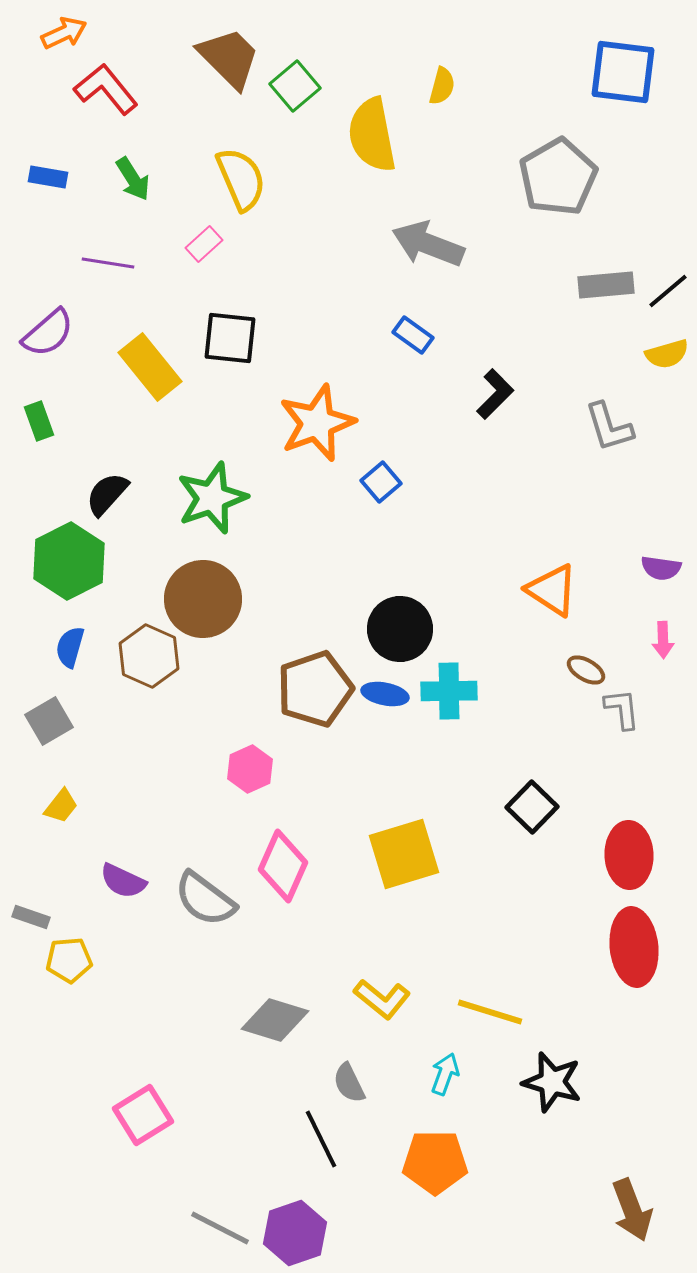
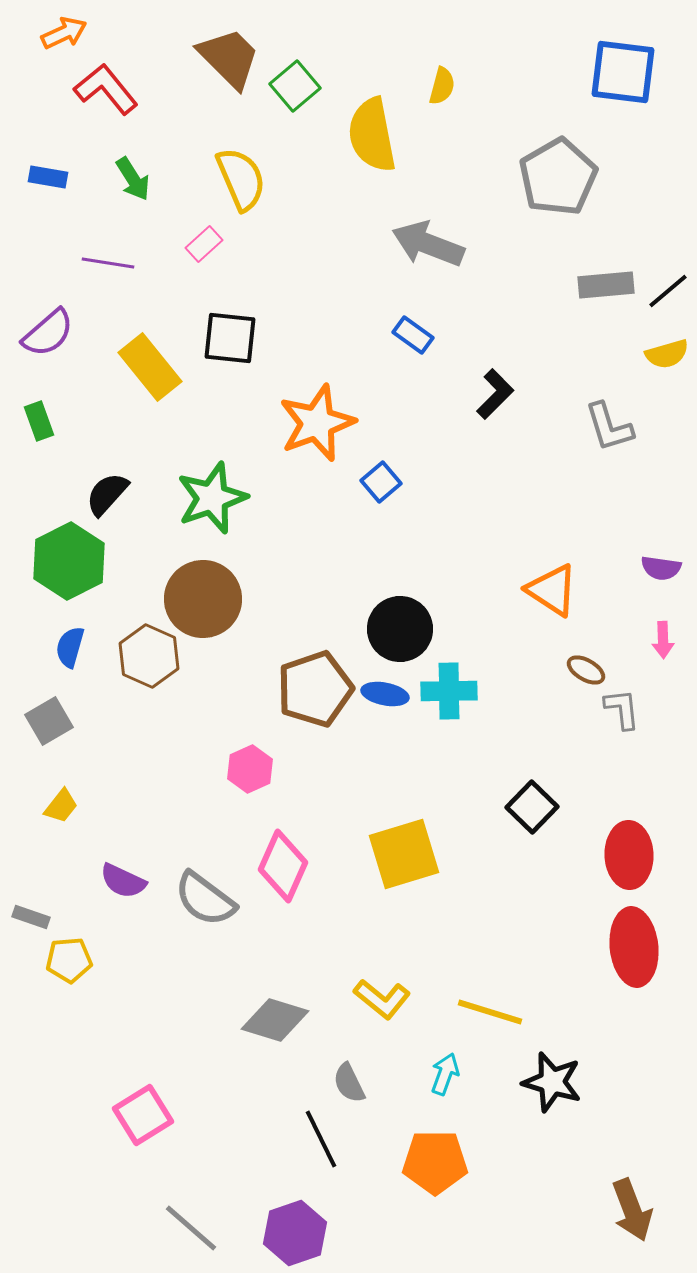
gray line at (220, 1228): moved 29 px left; rotated 14 degrees clockwise
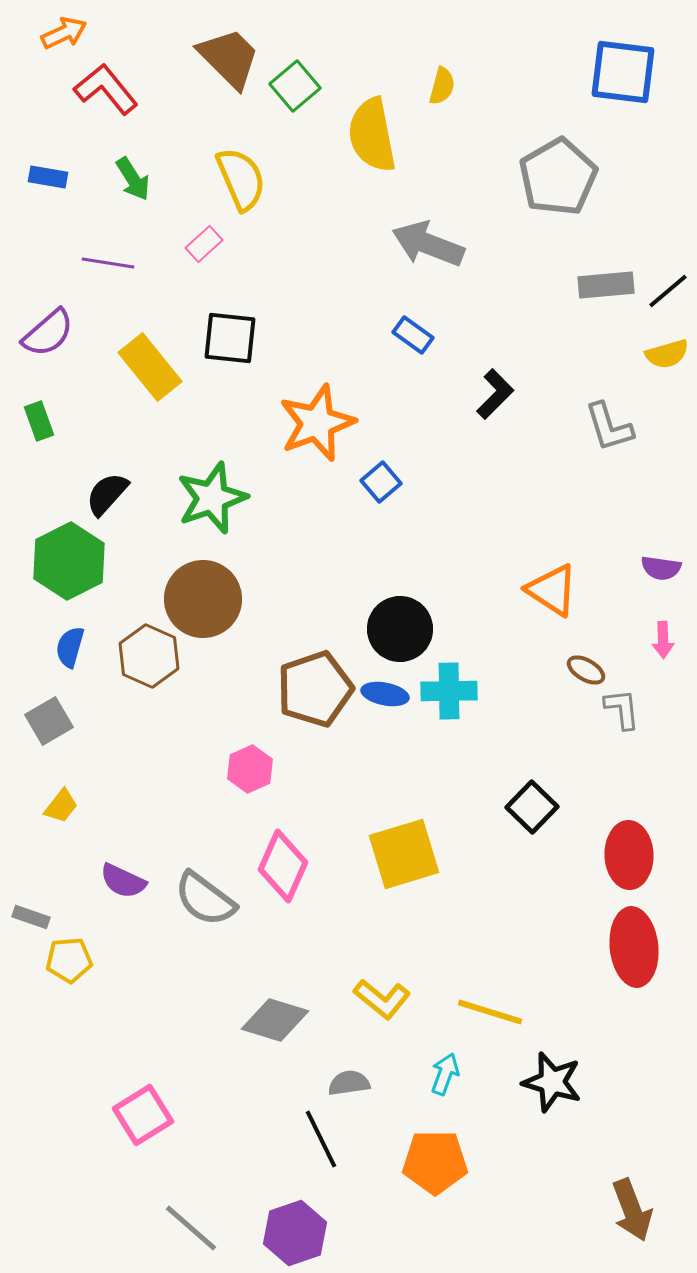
gray semicircle at (349, 1083): rotated 108 degrees clockwise
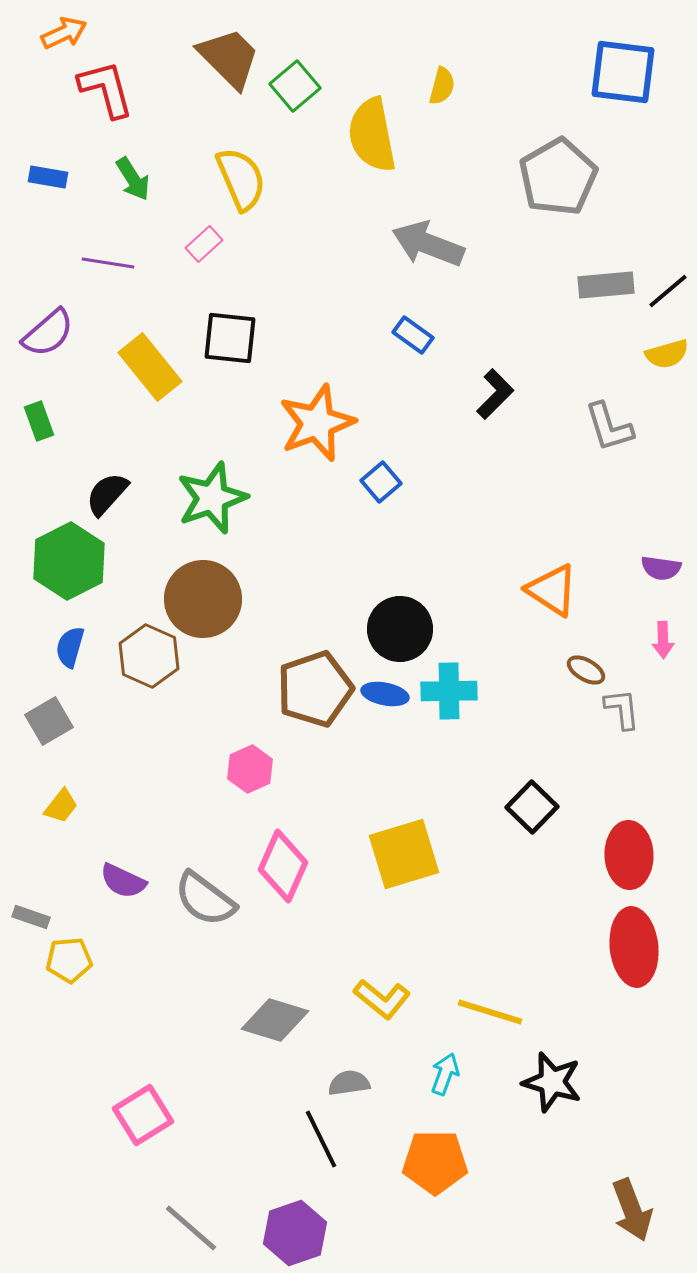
red L-shape at (106, 89): rotated 24 degrees clockwise
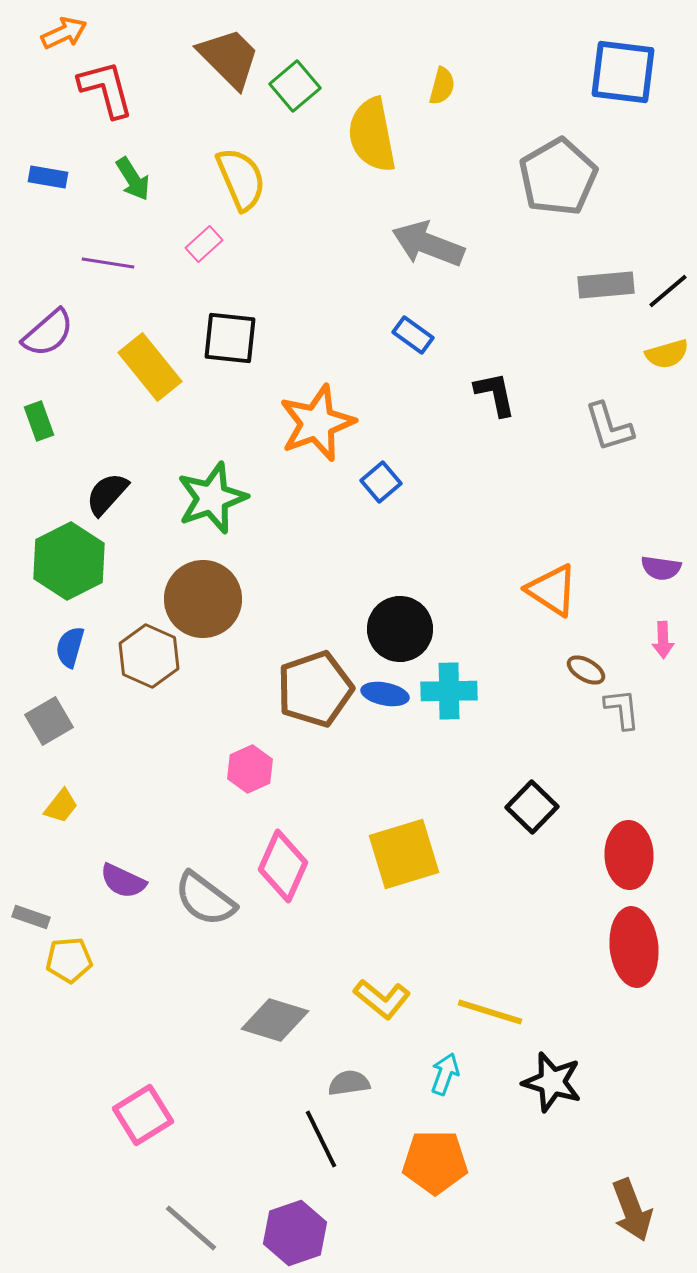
black L-shape at (495, 394): rotated 57 degrees counterclockwise
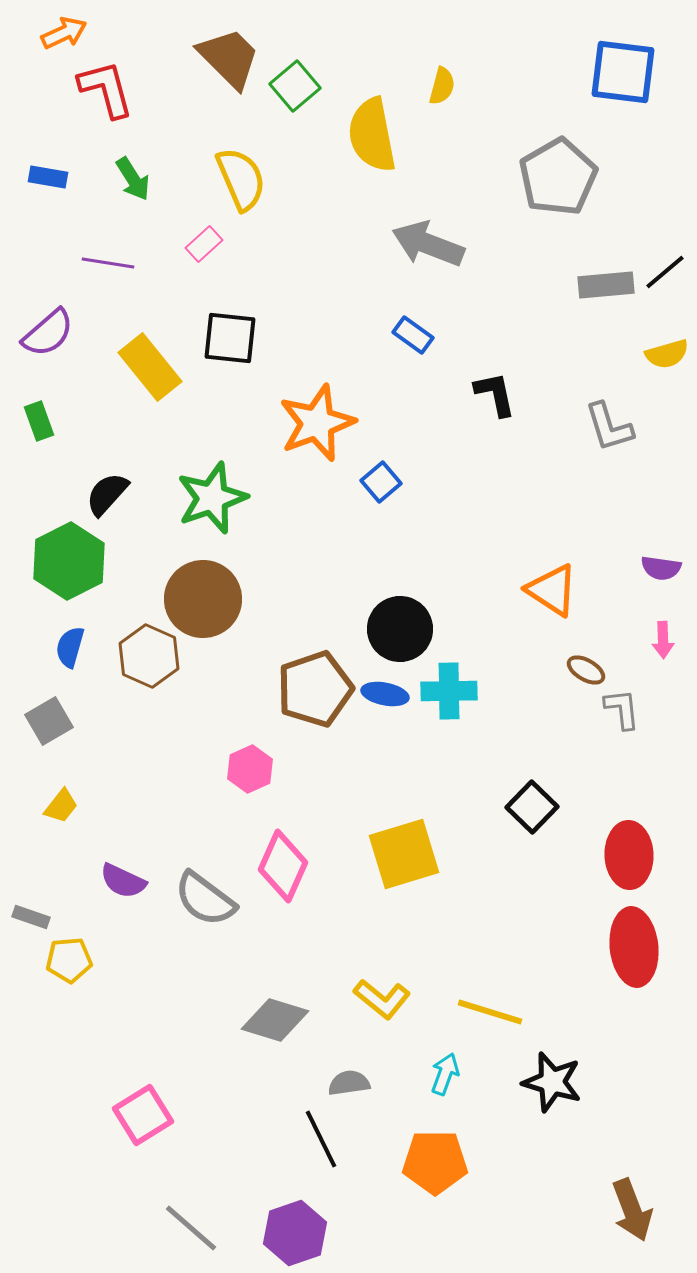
black line at (668, 291): moved 3 px left, 19 px up
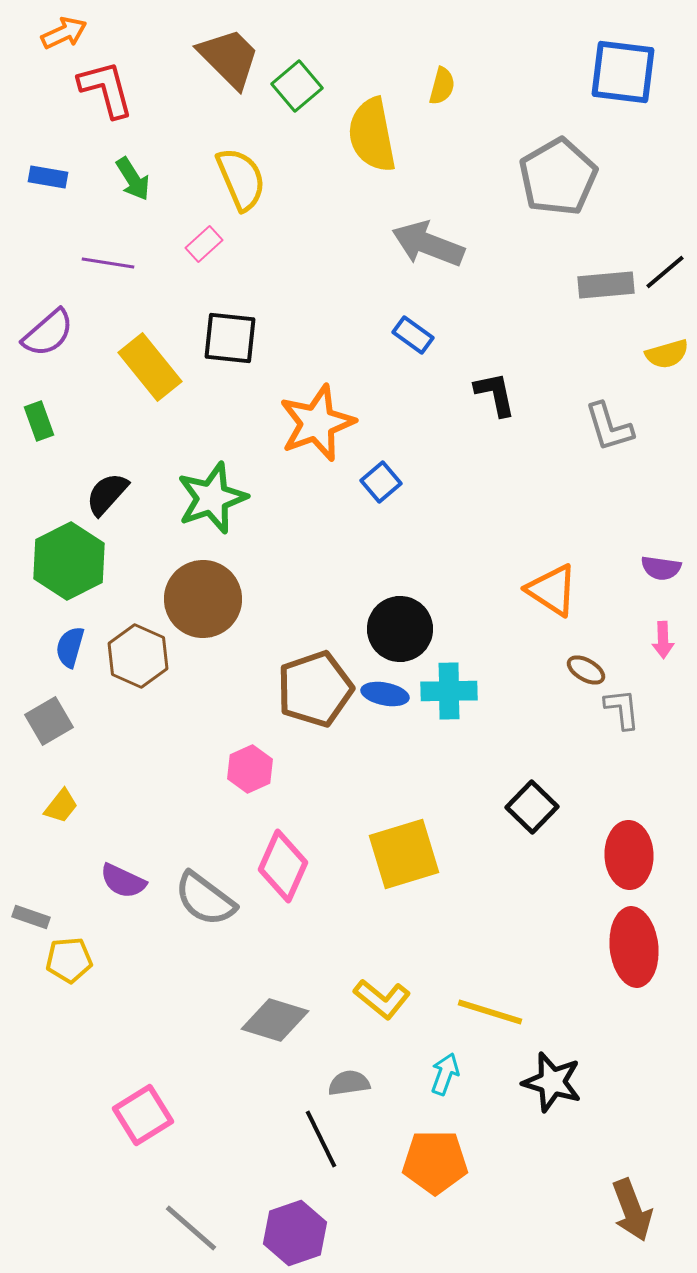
green square at (295, 86): moved 2 px right
brown hexagon at (149, 656): moved 11 px left
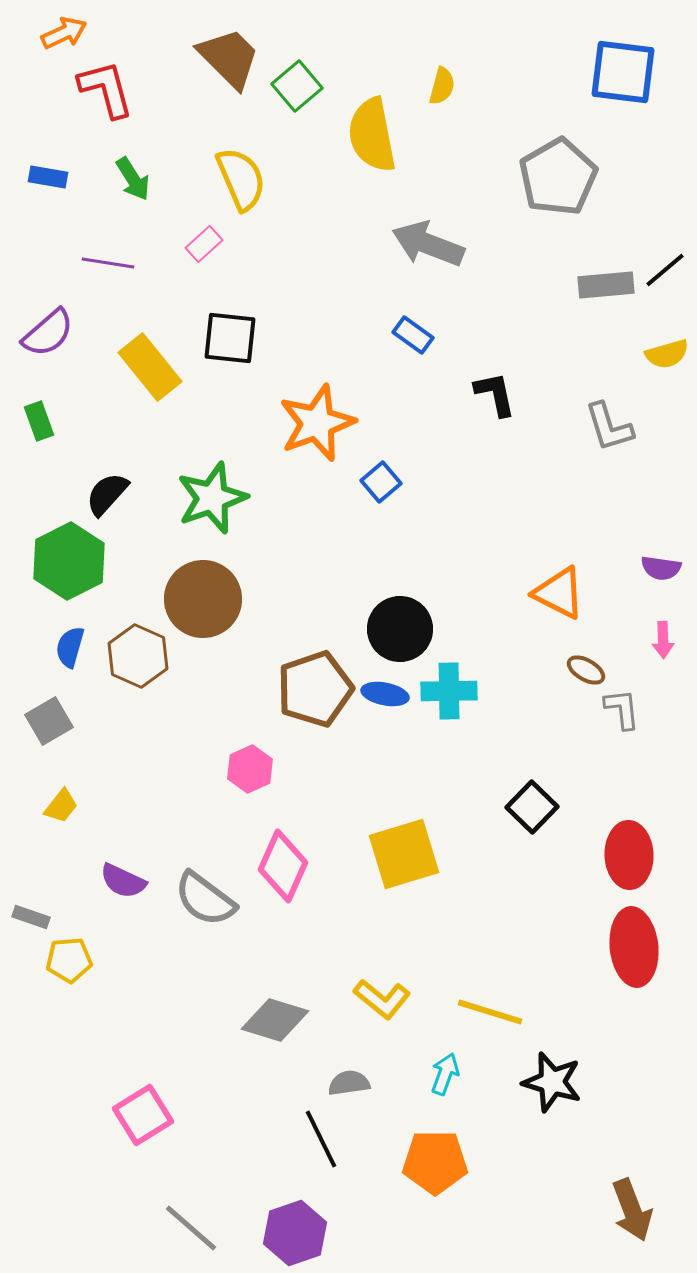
black line at (665, 272): moved 2 px up
orange triangle at (552, 590): moved 7 px right, 3 px down; rotated 6 degrees counterclockwise
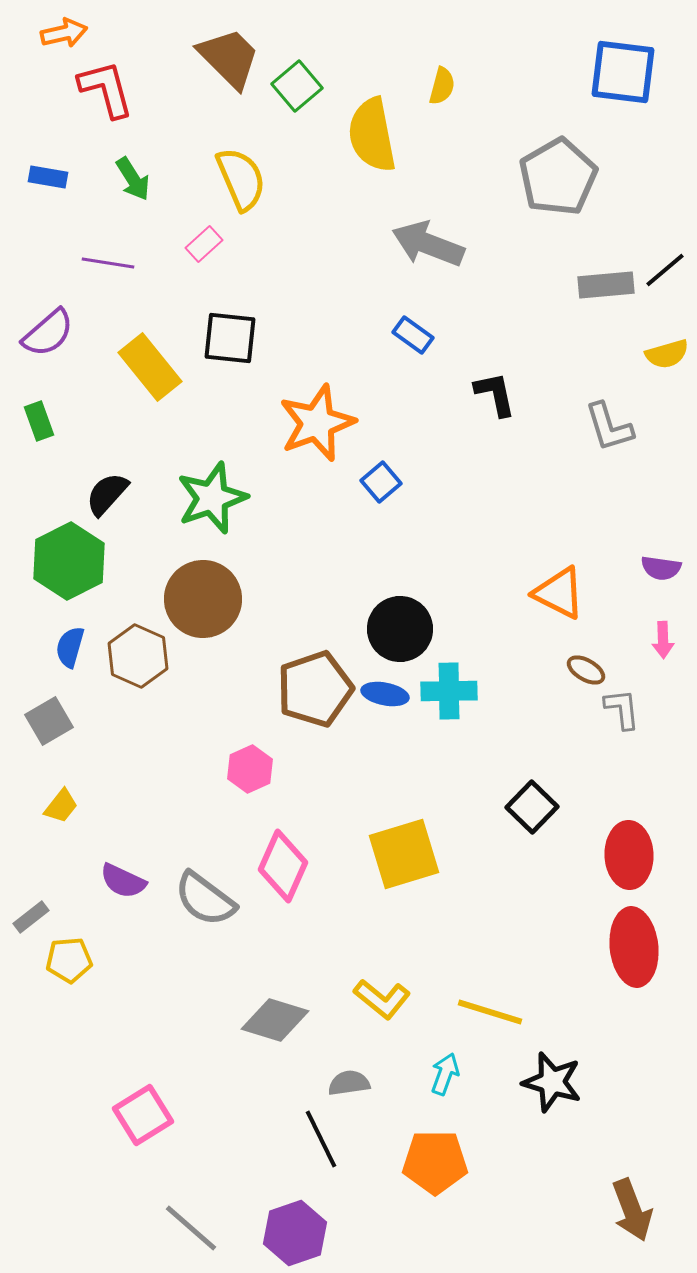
orange arrow at (64, 33): rotated 12 degrees clockwise
gray rectangle at (31, 917): rotated 57 degrees counterclockwise
